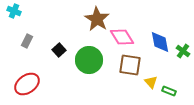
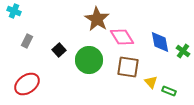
brown square: moved 2 px left, 2 px down
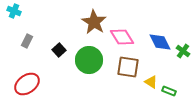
brown star: moved 3 px left, 3 px down
blue diamond: rotated 15 degrees counterclockwise
yellow triangle: rotated 16 degrees counterclockwise
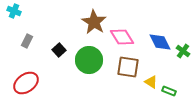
red ellipse: moved 1 px left, 1 px up
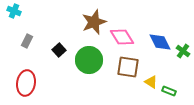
brown star: rotated 20 degrees clockwise
red ellipse: rotated 45 degrees counterclockwise
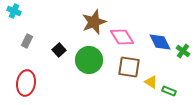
brown square: moved 1 px right
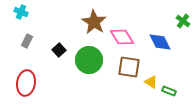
cyan cross: moved 7 px right, 1 px down
brown star: rotated 20 degrees counterclockwise
green cross: moved 30 px up
